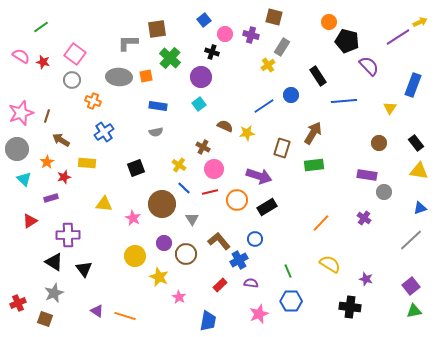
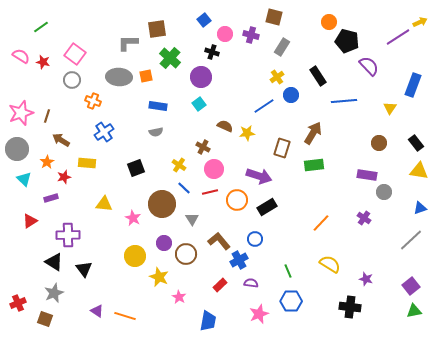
yellow cross at (268, 65): moved 9 px right, 12 px down
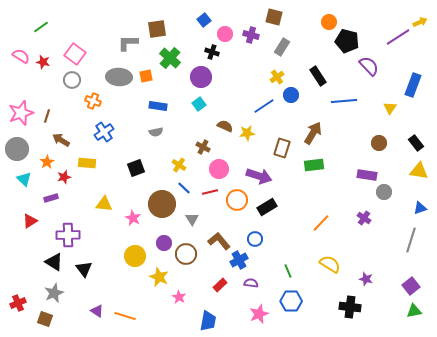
pink circle at (214, 169): moved 5 px right
gray line at (411, 240): rotated 30 degrees counterclockwise
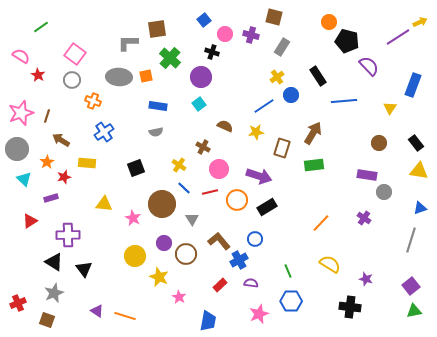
red star at (43, 62): moved 5 px left, 13 px down; rotated 16 degrees clockwise
yellow star at (247, 133): moved 9 px right, 1 px up
brown square at (45, 319): moved 2 px right, 1 px down
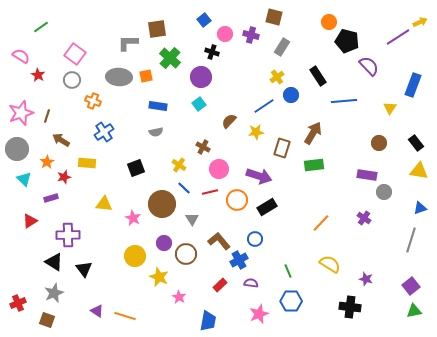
brown semicircle at (225, 126): moved 4 px right, 5 px up; rotated 70 degrees counterclockwise
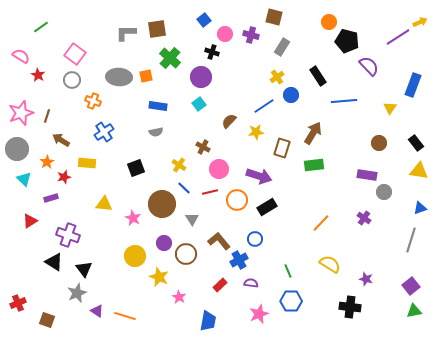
gray L-shape at (128, 43): moved 2 px left, 10 px up
purple cross at (68, 235): rotated 20 degrees clockwise
gray star at (54, 293): moved 23 px right
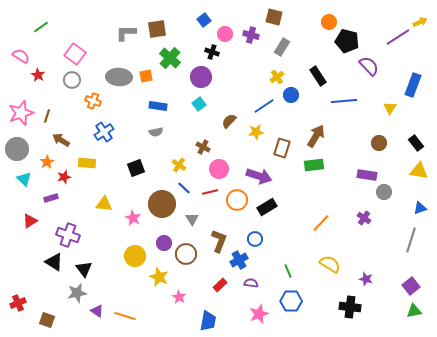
brown arrow at (313, 133): moved 3 px right, 3 px down
brown L-shape at (219, 241): rotated 60 degrees clockwise
gray star at (77, 293): rotated 12 degrees clockwise
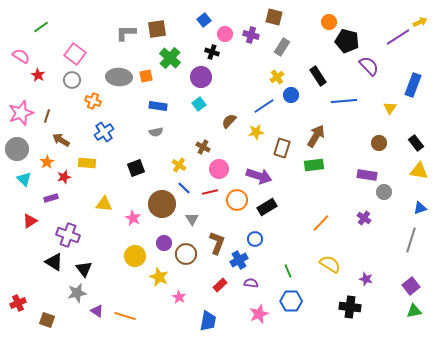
brown L-shape at (219, 241): moved 2 px left, 2 px down
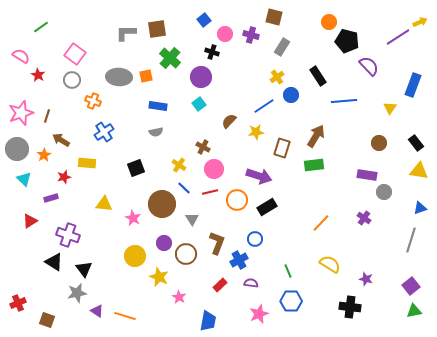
orange star at (47, 162): moved 3 px left, 7 px up
pink circle at (219, 169): moved 5 px left
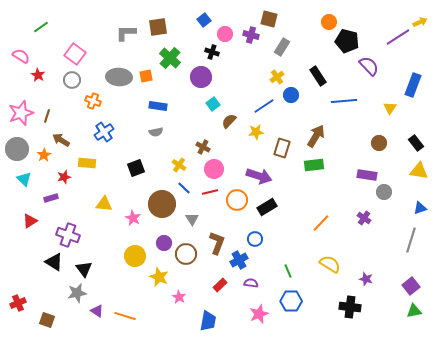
brown square at (274, 17): moved 5 px left, 2 px down
brown square at (157, 29): moved 1 px right, 2 px up
cyan square at (199, 104): moved 14 px right
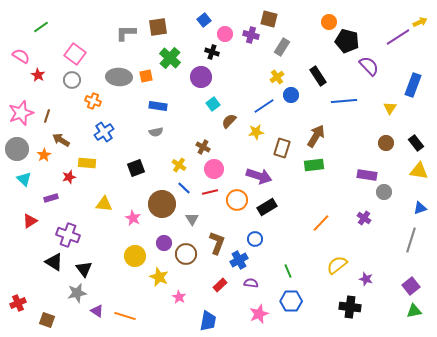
brown circle at (379, 143): moved 7 px right
red star at (64, 177): moved 5 px right
yellow semicircle at (330, 264): moved 7 px right, 1 px down; rotated 70 degrees counterclockwise
